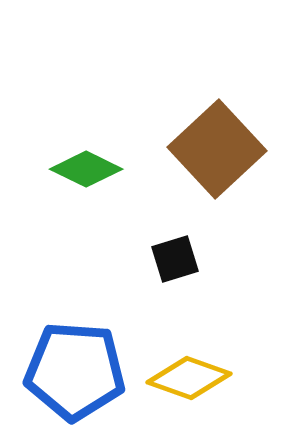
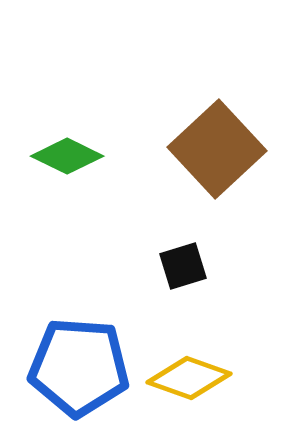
green diamond: moved 19 px left, 13 px up
black square: moved 8 px right, 7 px down
blue pentagon: moved 4 px right, 4 px up
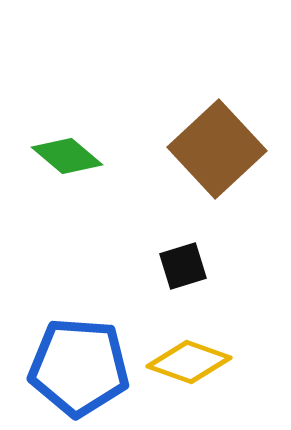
green diamond: rotated 14 degrees clockwise
yellow diamond: moved 16 px up
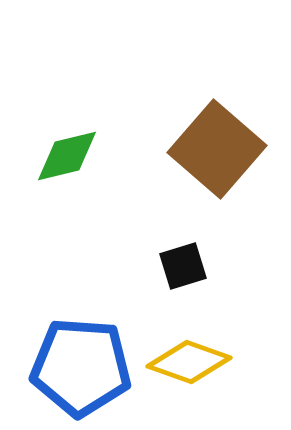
brown square: rotated 6 degrees counterclockwise
green diamond: rotated 54 degrees counterclockwise
blue pentagon: moved 2 px right
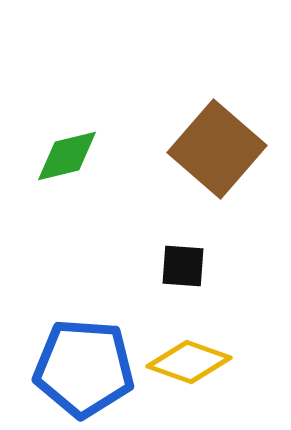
black square: rotated 21 degrees clockwise
blue pentagon: moved 3 px right, 1 px down
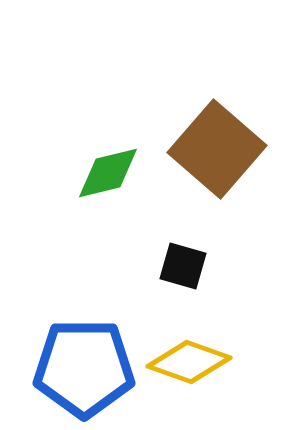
green diamond: moved 41 px right, 17 px down
black square: rotated 12 degrees clockwise
blue pentagon: rotated 4 degrees counterclockwise
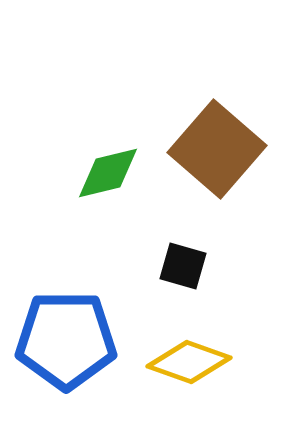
blue pentagon: moved 18 px left, 28 px up
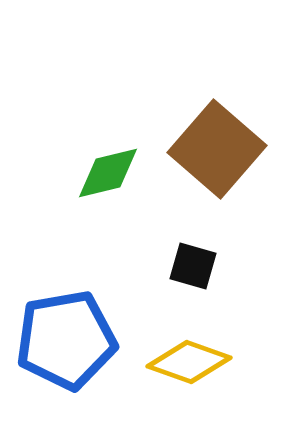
black square: moved 10 px right
blue pentagon: rotated 10 degrees counterclockwise
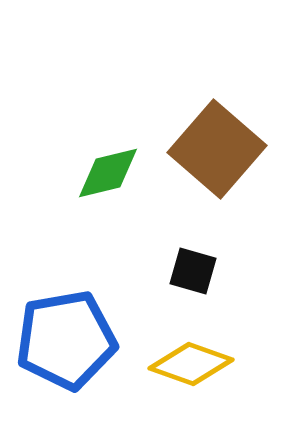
black square: moved 5 px down
yellow diamond: moved 2 px right, 2 px down
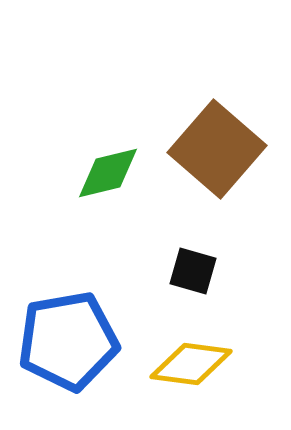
blue pentagon: moved 2 px right, 1 px down
yellow diamond: rotated 12 degrees counterclockwise
